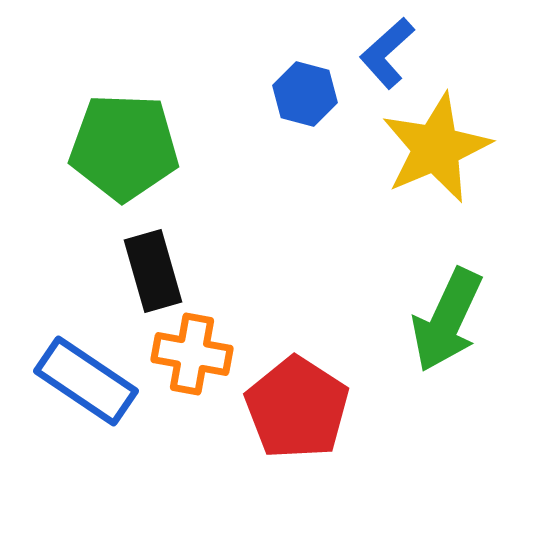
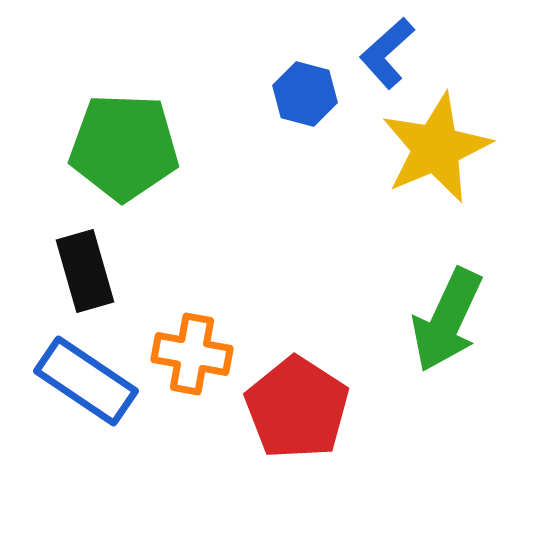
black rectangle: moved 68 px left
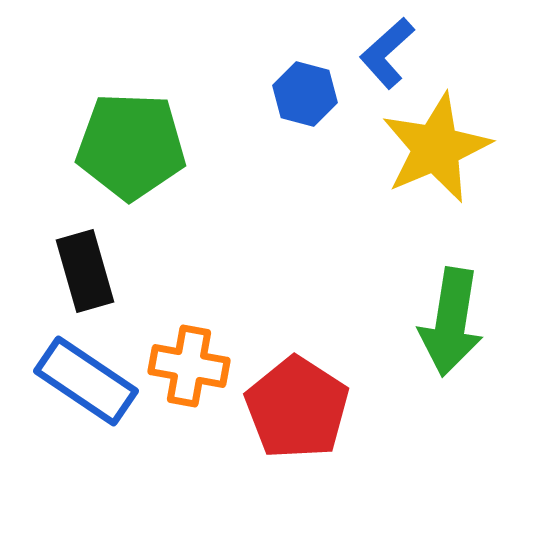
green pentagon: moved 7 px right, 1 px up
green arrow: moved 4 px right, 2 px down; rotated 16 degrees counterclockwise
orange cross: moved 3 px left, 12 px down
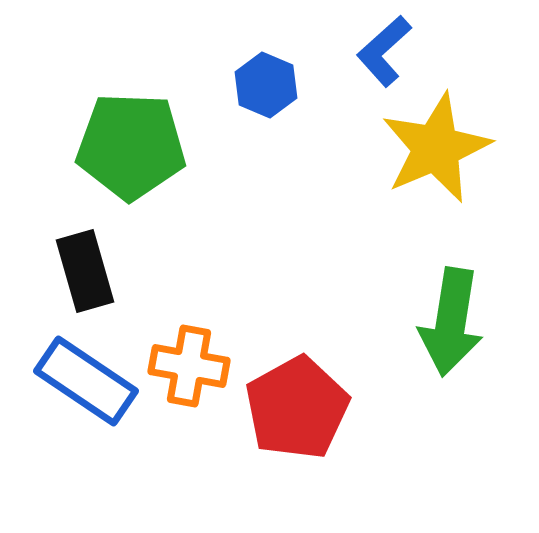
blue L-shape: moved 3 px left, 2 px up
blue hexagon: moved 39 px left, 9 px up; rotated 8 degrees clockwise
red pentagon: rotated 10 degrees clockwise
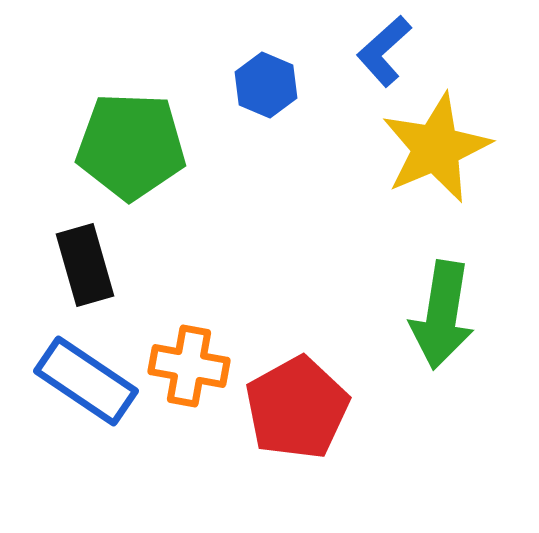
black rectangle: moved 6 px up
green arrow: moved 9 px left, 7 px up
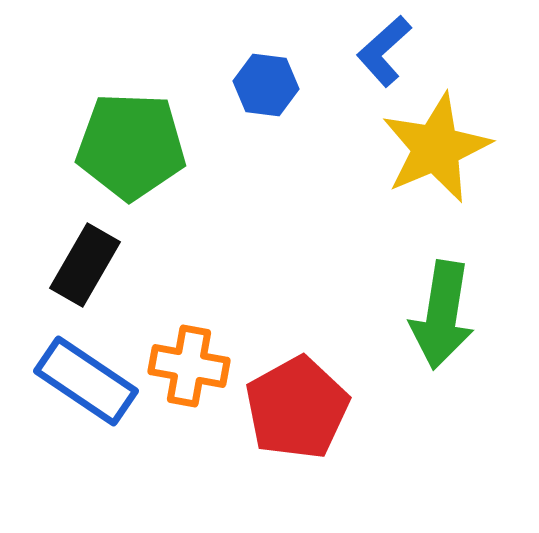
blue hexagon: rotated 16 degrees counterclockwise
black rectangle: rotated 46 degrees clockwise
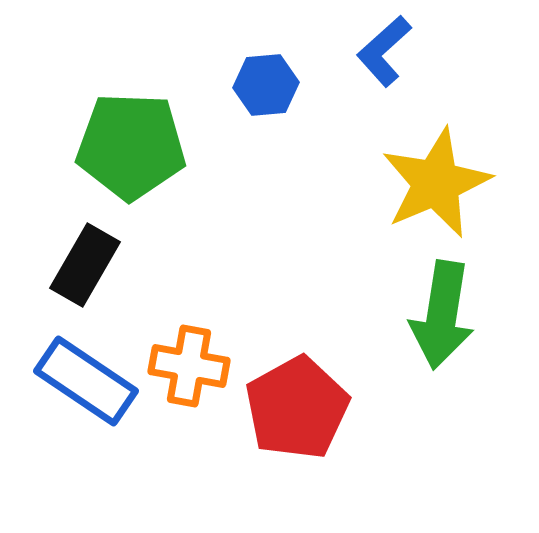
blue hexagon: rotated 12 degrees counterclockwise
yellow star: moved 35 px down
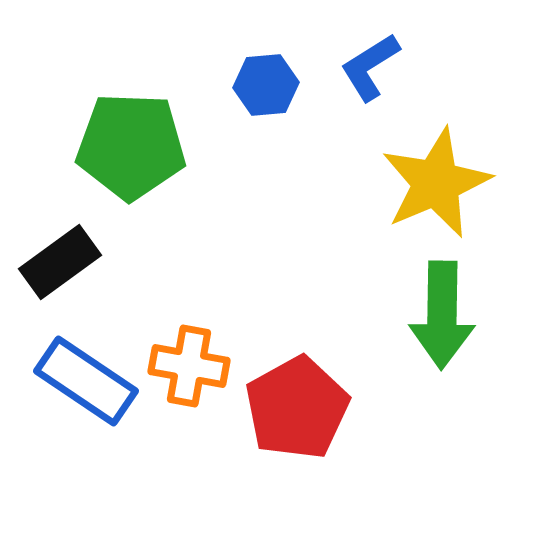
blue L-shape: moved 14 px left, 16 px down; rotated 10 degrees clockwise
black rectangle: moved 25 px left, 3 px up; rotated 24 degrees clockwise
green arrow: rotated 8 degrees counterclockwise
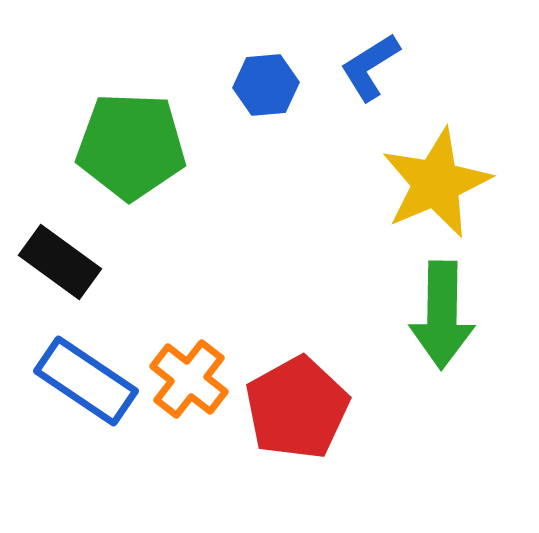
black rectangle: rotated 72 degrees clockwise
orange cross: moved 13 px down; rotated 28 degrees clockwise
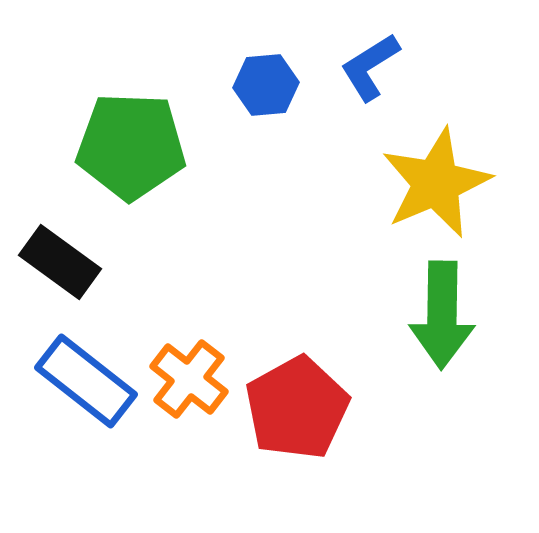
blue rectangle: rotated 4 degrees clockwise
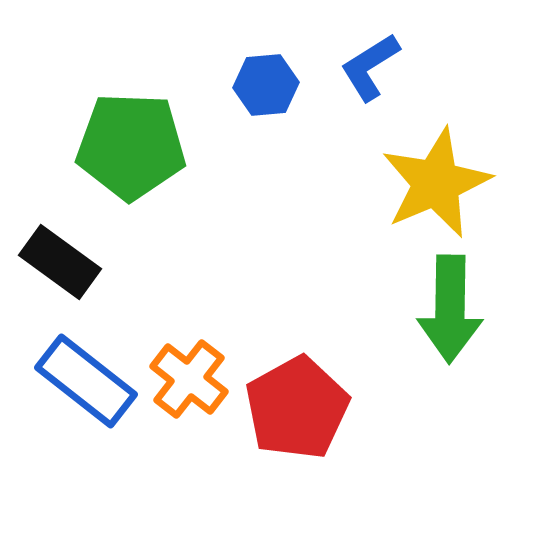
green arrow: moved 8 px right, 6 px up
